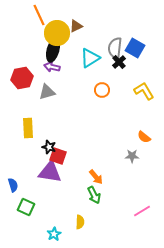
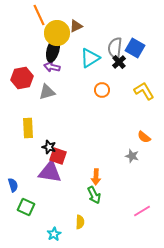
gray star: rotated 16 degrees clockwise
orange arrow: rotated 42 degrees clockwise
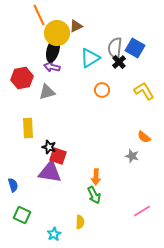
green square: moved 4 px left, 8 px down
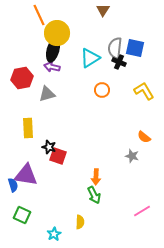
brown triangle: moved 27 px right, 16 px up; rotated 32 degrees counterclockwise
blue square: rotated 18 degrees counterclockwise
black cross: rotated 24 degrees counterclockwise
gray triangle: moved 2 px down
purple triangle: moved 24 px left, 3 px down
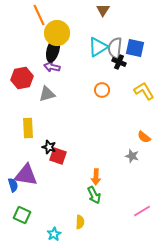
cyan triangle: moved 8 px right, 11 px up
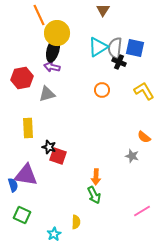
yellow semicircle: moved 4 px left
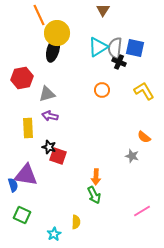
purple arrow: moved 2 px left, 49 px down
